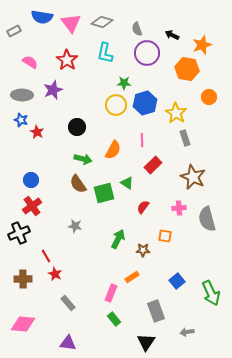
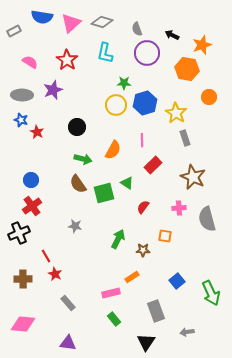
pink triangle at (71, 23): rotated 25 degrees clockwise
pink rectangle at (111, 293): rotated 54 degrees clockwise
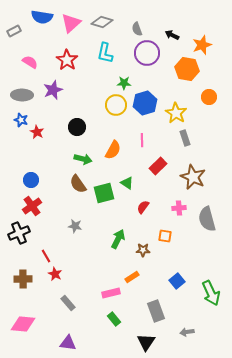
red rectangle at (153, 165): moved 5 px right, 1 px down
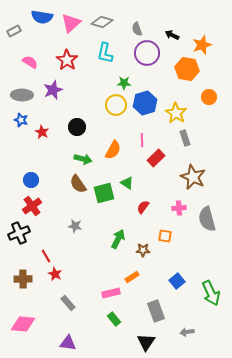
red star at (37, 132): moved 5 px right
red rectangle at (158, 166): moved 2 px left, 8 px up
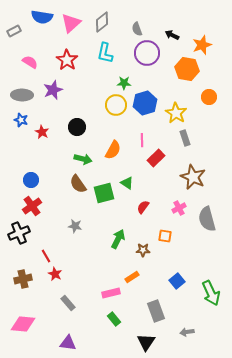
gray diamond at (102, 22): rotated 55 degrees counterclockwise
pink cross at (179, 208): rotated 24 degrees counterclockwise
brown cross at (23, 279): rotated 12 degrees counterclockwise
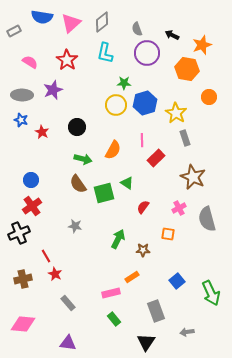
orange square at (165, 236): moved 3 px right, 2 px up
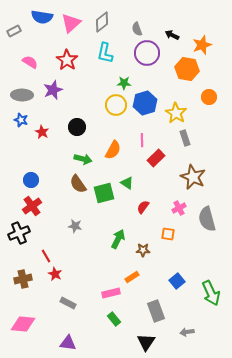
gray rectangle at (68, 303): rotated 21 degrees counterclockwise
